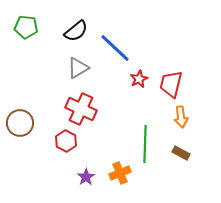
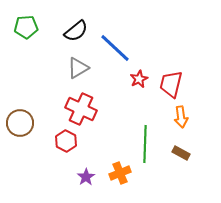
green pentagon: rotated 10 degrees counterclockwise
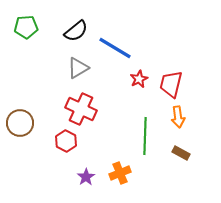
blue line: rotated 12 degrees counterclockwise
orange arrow: moved 3 px left
green line: moved 8 px up
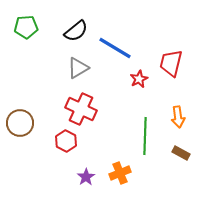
red trapezoid: moved 21 px up
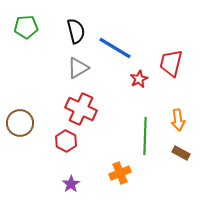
black semicircle: rotated 65 degrees counterclockwise
orange arrow: moved 3 px down
purple star: moved 15 px left, 7 px down
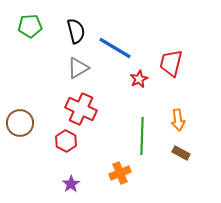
green pentagon: moved 4 px right, 1 px up
green line: moved 3 px left
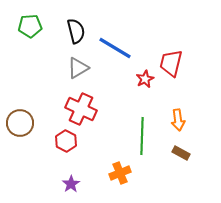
red star: moved 6 px right
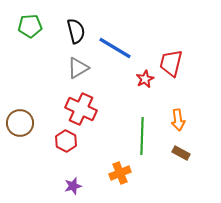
purple star: moved 2 px right, 2 px down; rotated 18 degrees clockwise
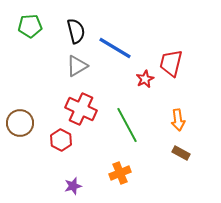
gray triangle: moved 1 px left, 2 px up
green line: moved 15 px left, 11 px up; rotated 30 degrees counterclockwise
red hexagon: moved 5 px left, 1 px up
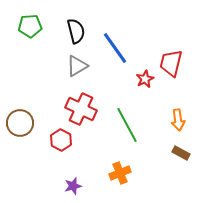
blue line: rotated 24 degrees clockwise
